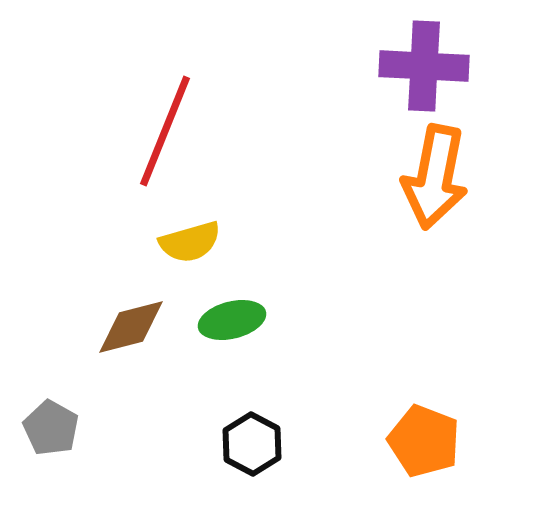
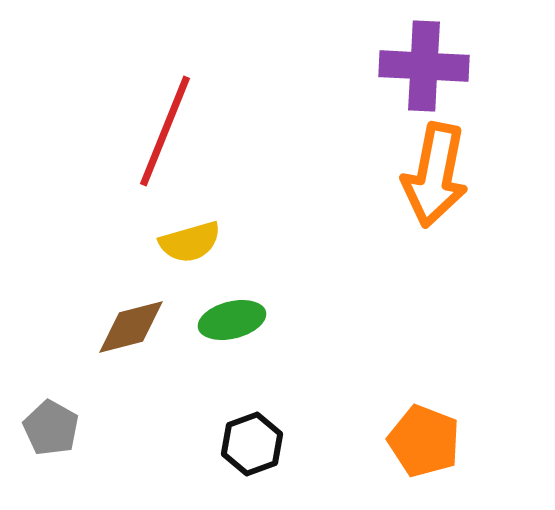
orange arrow: moved 2 px up
black hexagon: rotated 12 degrees clockwise
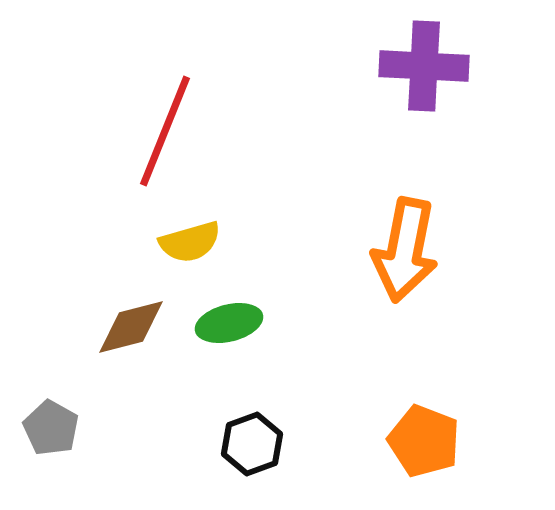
orange arrow: moved 30 px left, 75 px down
green ellipse: moved 3 px left, 3 px down
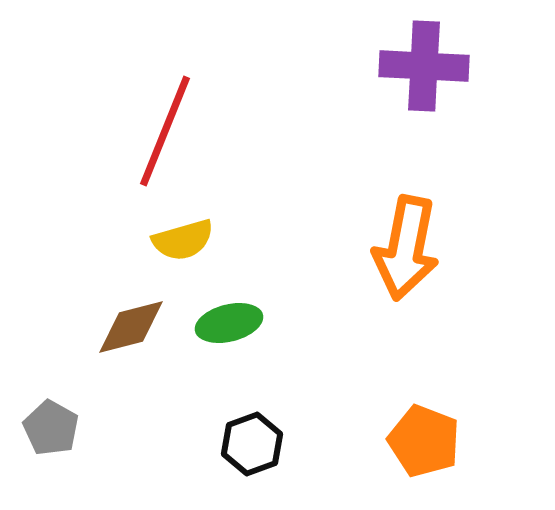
yellow semicircle: moved 7 px left, 2 px up
orange arrow: moved 1 px right, 2 px up
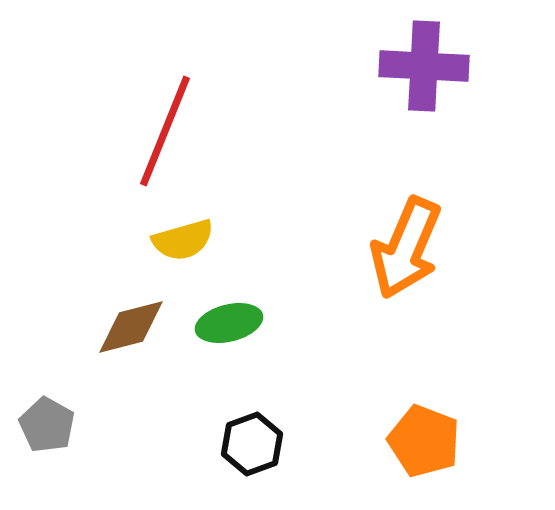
orange arrow: rotated 12 degrees clockwise
gray pentagon: moved 4 px left, 3 px up
